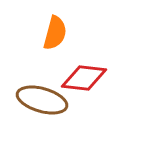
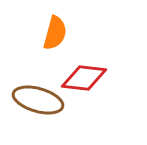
brown ellipse: moved 4 px left
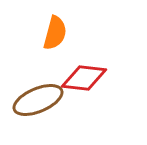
brown ellipse: rotated 39 degrees counterclockwise
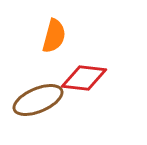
orange semicircle: moved 1 px left, 3 px down
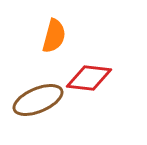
red diamond: moved 5 px right
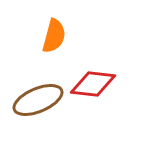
red diamond: moved 4 px right, 6 px down
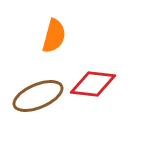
brown ellipse: moved 4 px up
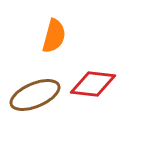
brown ellipse: moved 3 px left, 1 px up
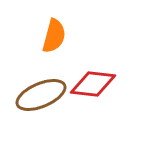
brown ellipse: moved 6 px right
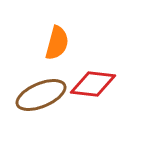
orange semicircle: moved 3 px right, 7 px down
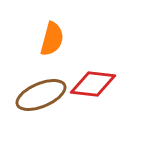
orange semicircle: moved 5 px left, 4 px up
